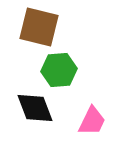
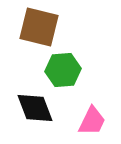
green hexagon: moved 4 px right
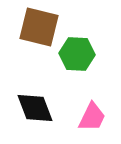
green hexagon: moved 14 px right, 16 px up; rotated 8 degrees clockwise
pink trapezoid: moved 4 px up
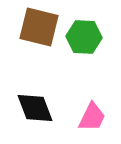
green hexagon: moved 7 px right, 17 px up
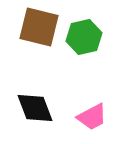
green hexagon: rotated 16 degrees counterclockwise
pink trapezoid: rotated 36 degrees clockwise
